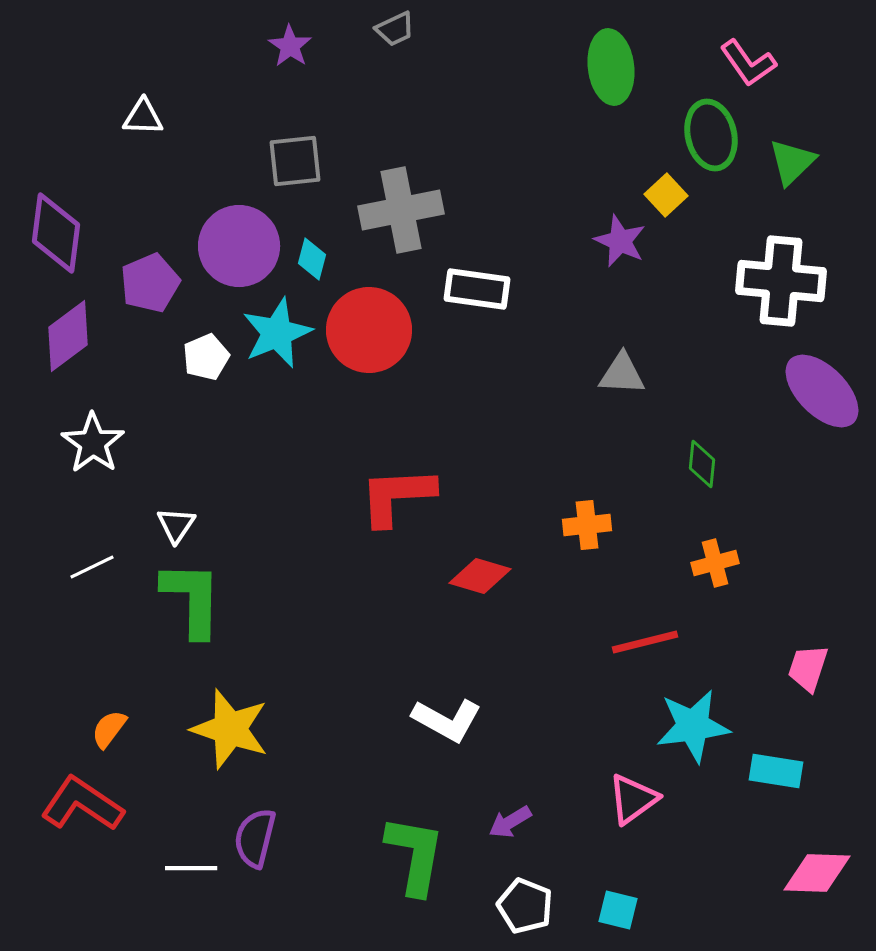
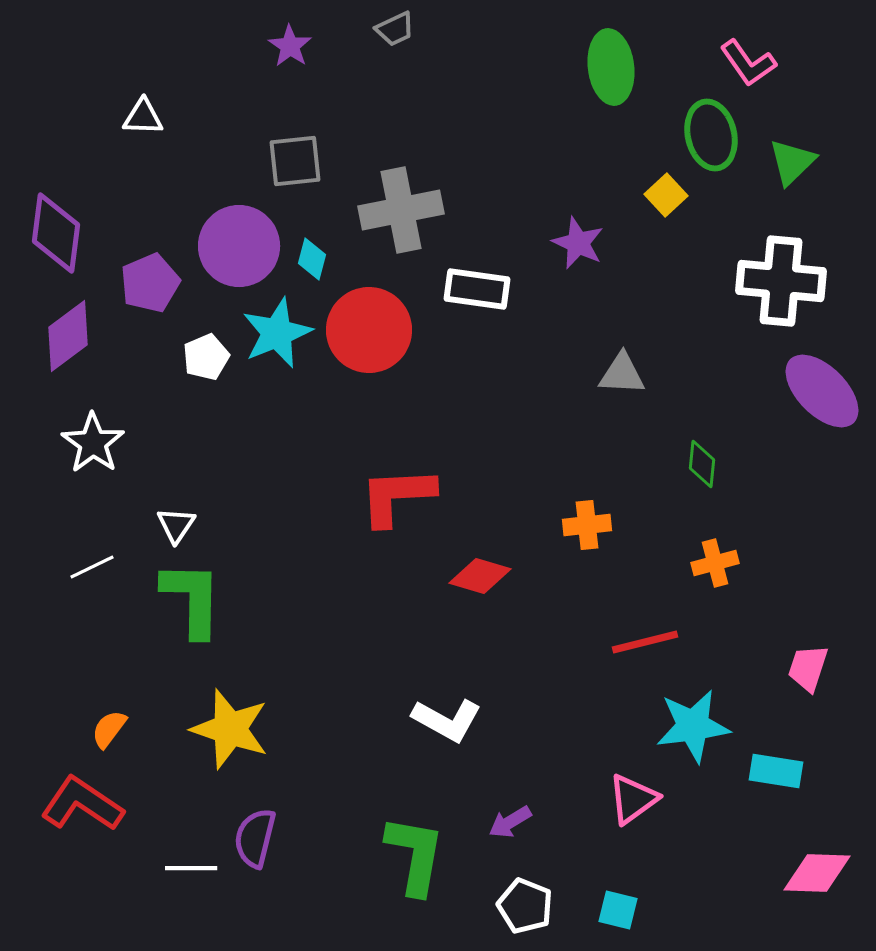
purple star at (620, 241): moved 42 px left, 2 px down
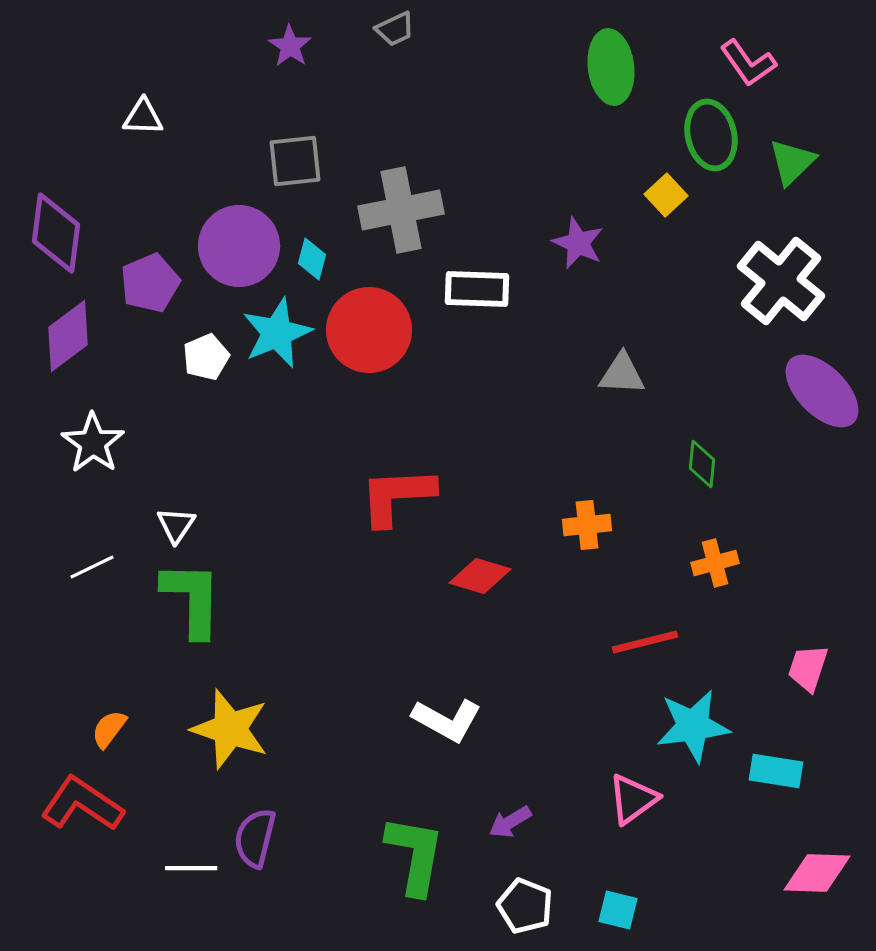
white cross at (781, 281): rotated 34 degrees clockwise
white rectangle at (477, 289): rotated 6 degrees counterclockwise
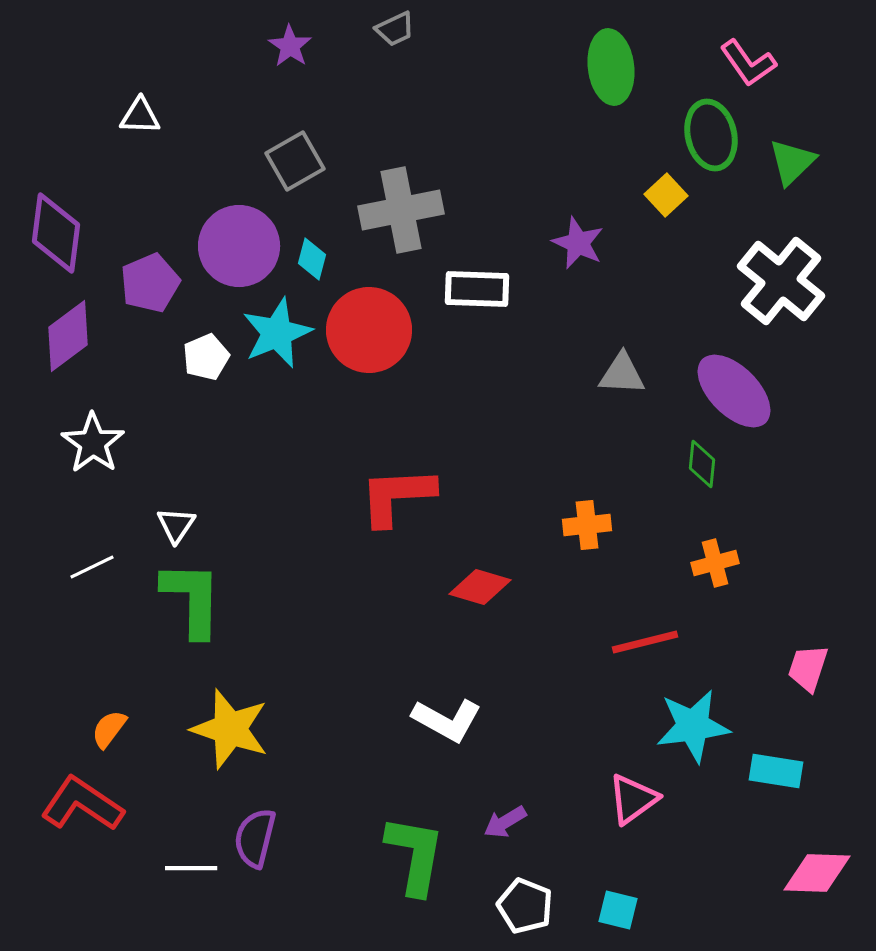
white triangle at (143, 117): moved 3 px left, 1 px up
gray square at (295, 161): rotated 24 degrees counterclockwise
purple ellipse at (822, 391): moved 88 px left
red diamond at (480, 576): moved 11 px down
purple arrow at (510, 822): moved 5 px left
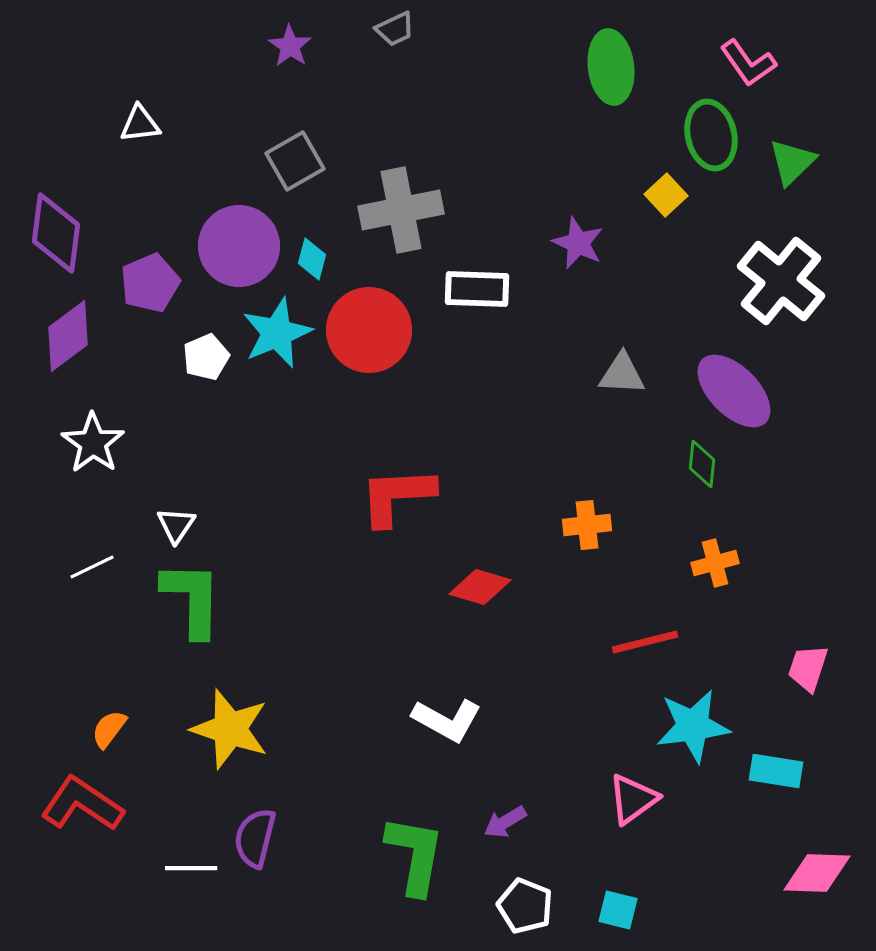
white triangle at (140, 116): moved 8 px down; rotated 9 degrees counterclockwise
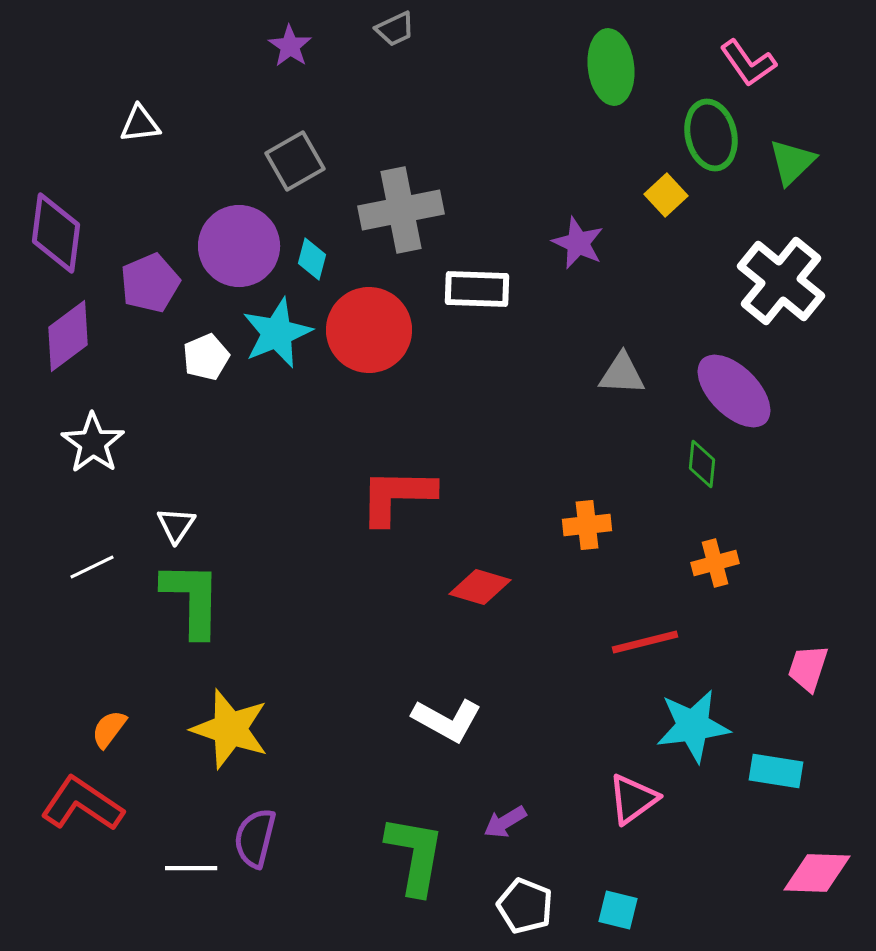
red L-shape at (397, 496): rotated 4 degrees clockwise
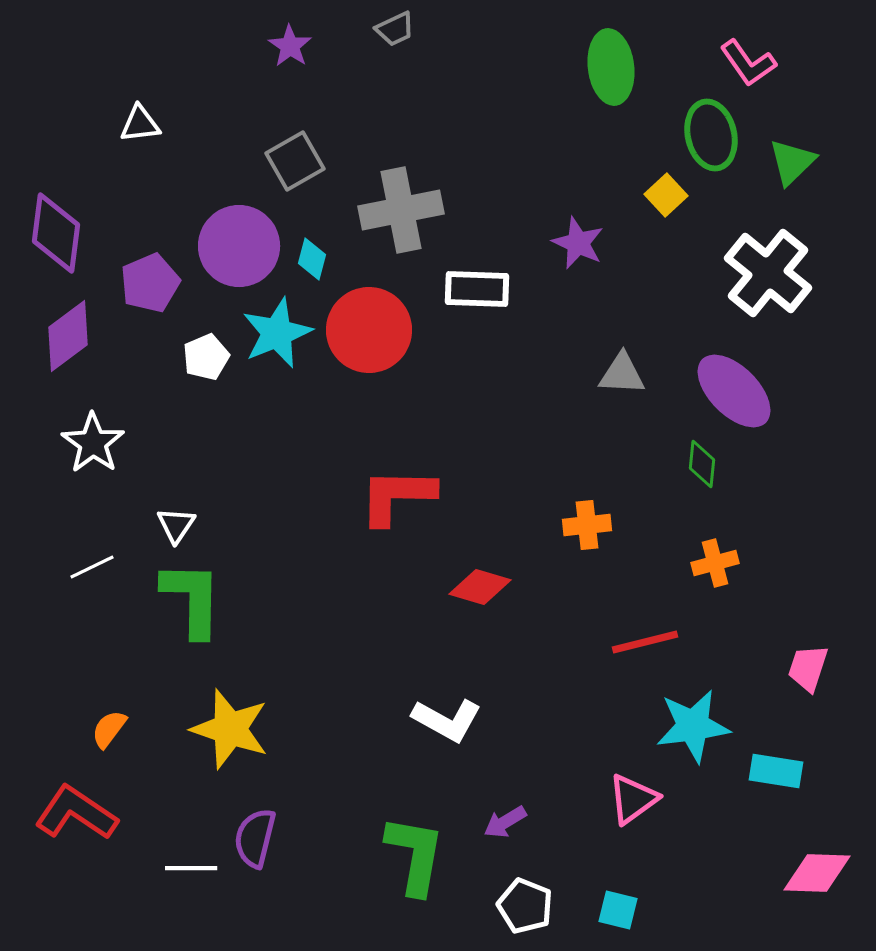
white cross at (781, 281): moved 13 px left, 8 px up
red L-shape at (82, 804): moved 6 px left, 9 px down
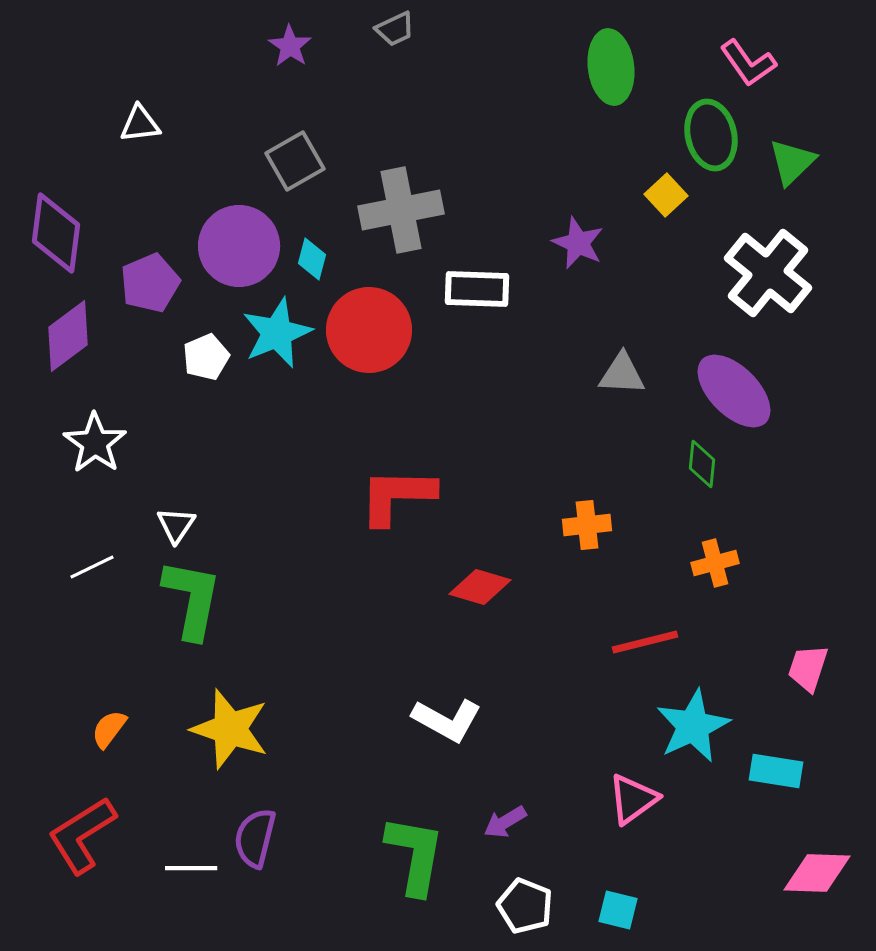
white star at (93, 443): moved 2 px right
green L-shape at (192, 599): rotated 10 degrees clockwise
cyan star at (693, 726): rotated 18 degrees counterclockwise
red L-shape at (76, 813): moved 6 px right, 22 px down; rotated 66 degrees counterclockwise
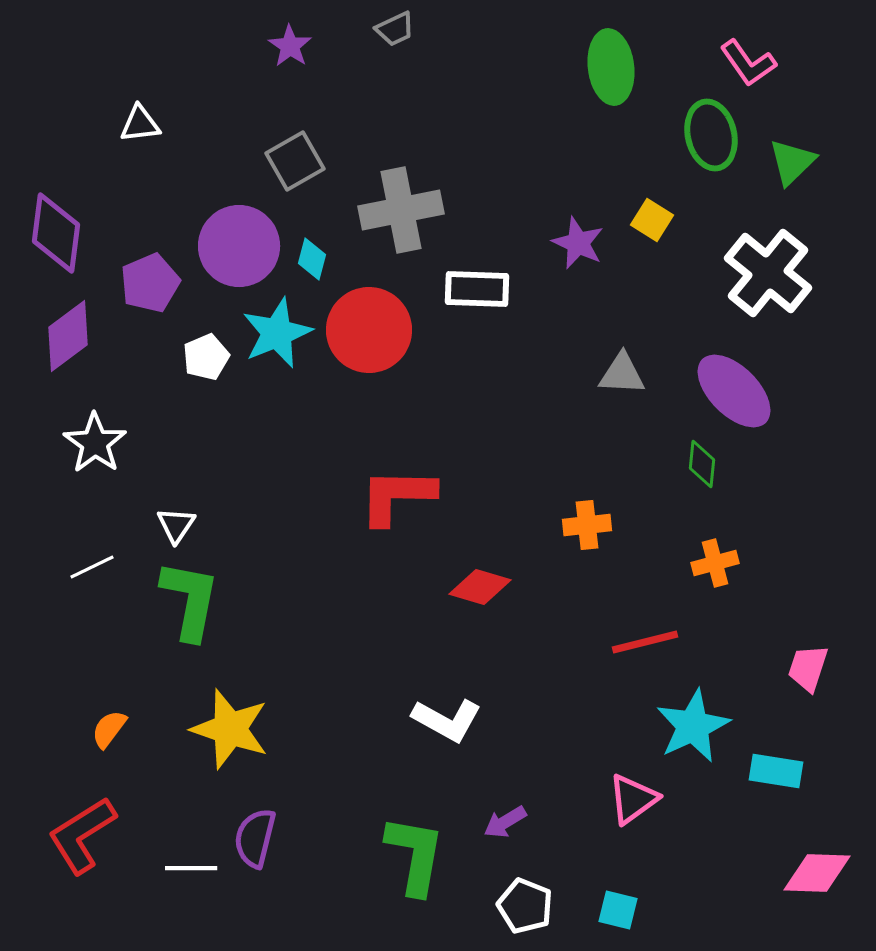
yellow square at (666, 195): moved 14 px left, 25 px down; rotated 15 degrees counterclockwise
green L-shape at (192, 599): moved 2 px left, 1 px down
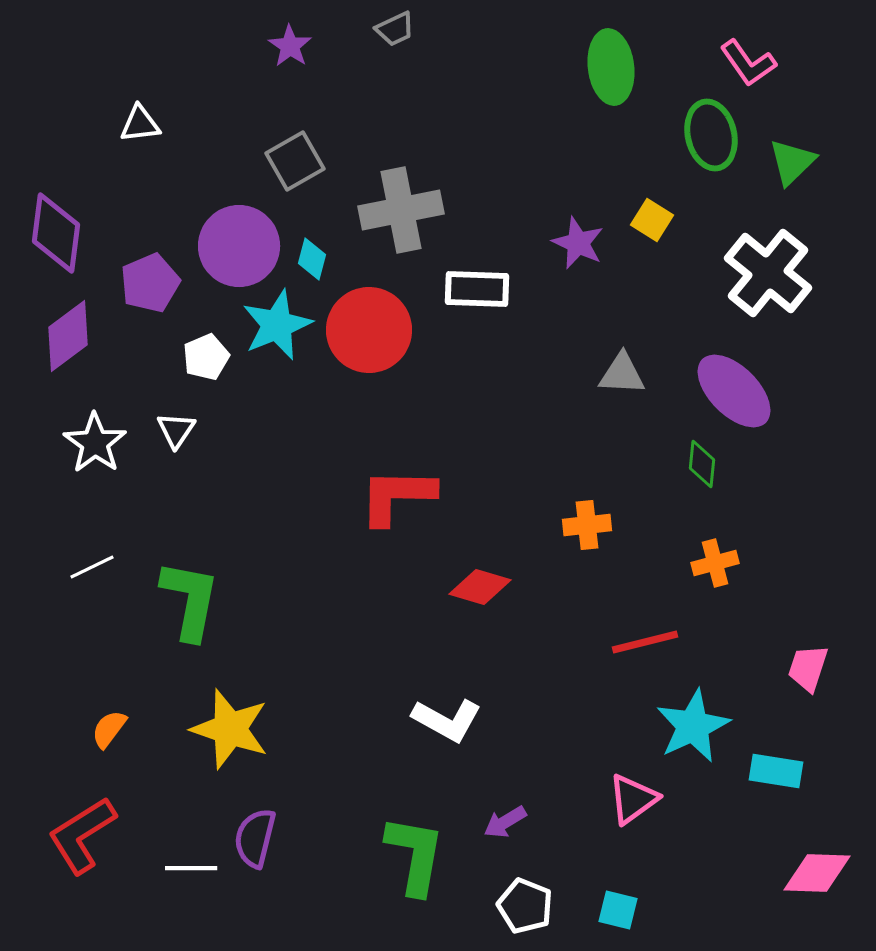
cyan star at (277, 333): moved 8 px up
white triangle at (176, 525): moved 95 px up
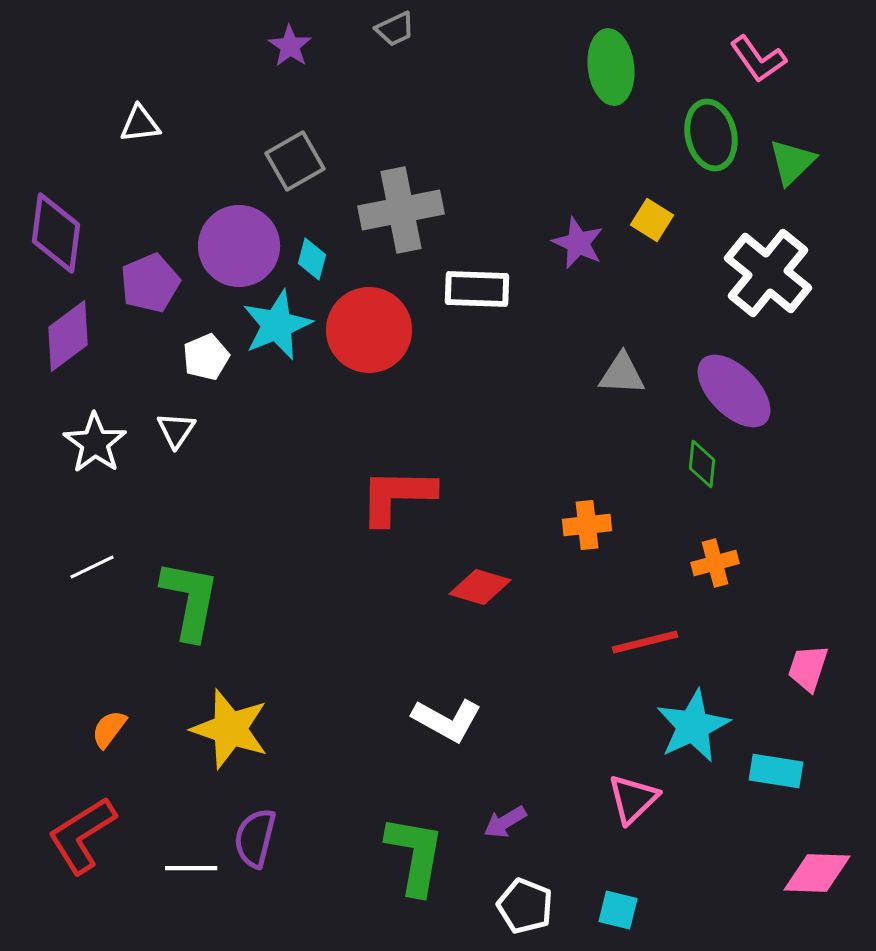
pink L-shape at (748, 63): moved 10 px right, 4 px up
pink triangle at (633, 799): rotated 8 degrees counterclockwise
